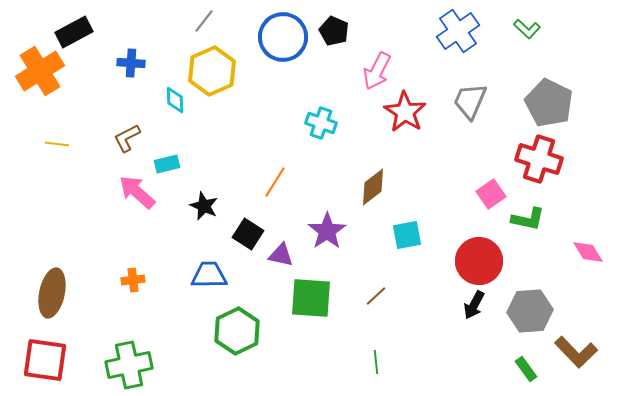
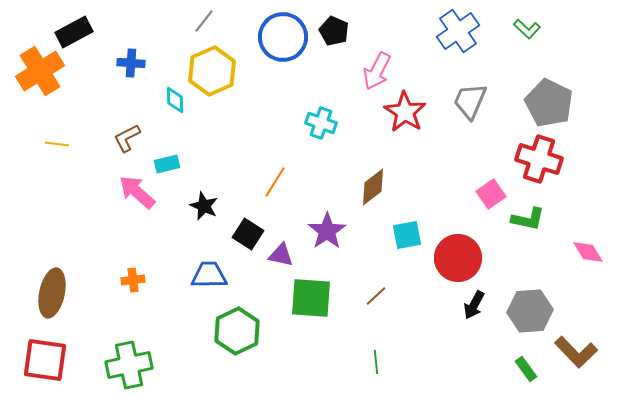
red circle at (479, 261): moved 21 px left, 3 px up
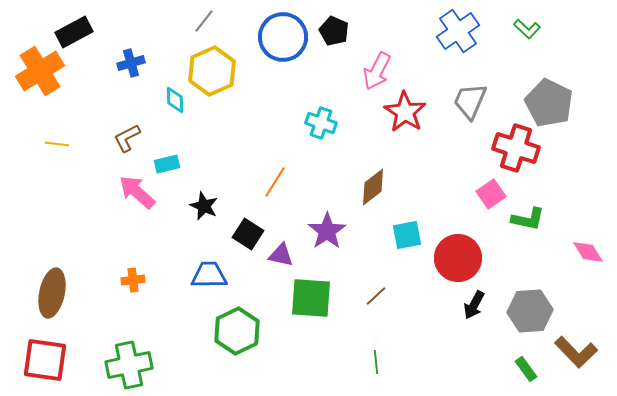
blue cross at (131, 63): rotated 20 degrees counterclockwise
red cross at (539, 159): moved 23 px left, 11 px up
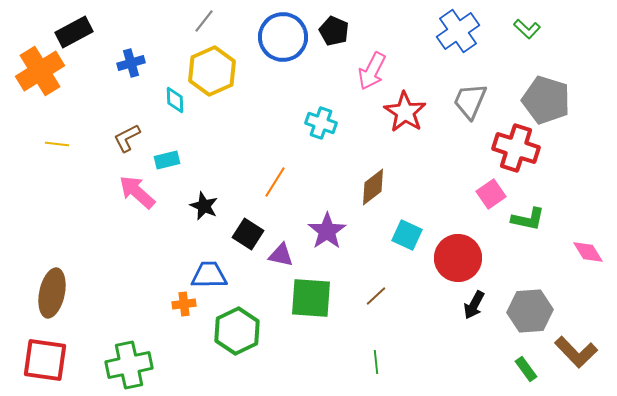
pink arrow at (377, 71): moved 5 px left
gray pentagon at (549, 103): moved 3 px left, 3 px up; rotated 9 degrees counterclockwise
cyan rectangle at (167, 164): moved 4 px up
cyan square at (407, 235): rotated 36 degrees clockwise
orange cross at (133, 280): moved 51 px right, 24 px down
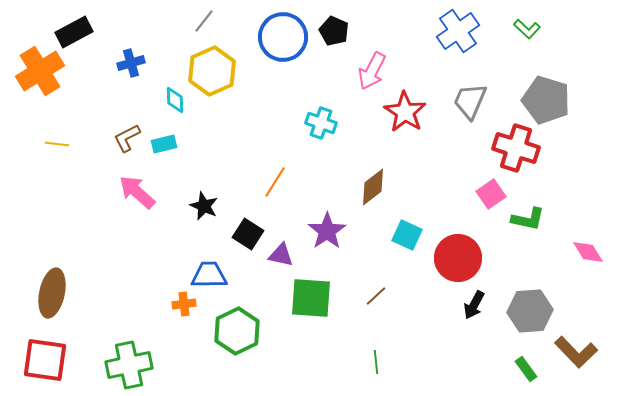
cyan rectangle at (167, 160): moved 3 px left, 16 px up
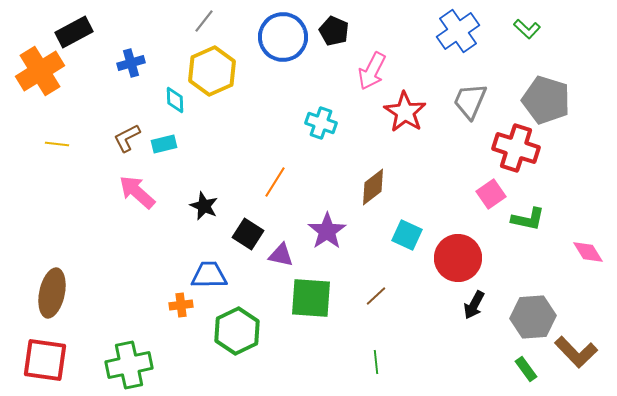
orange cross at (184, 304): moved 3 px left, 1 px down
gray hexagon at (530, 311): moved 3 px right, 6 px down
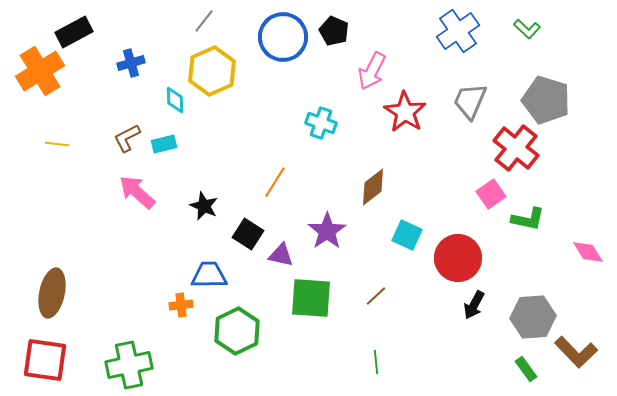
red cross at (516, 148): rotated 21 degrees clockwise
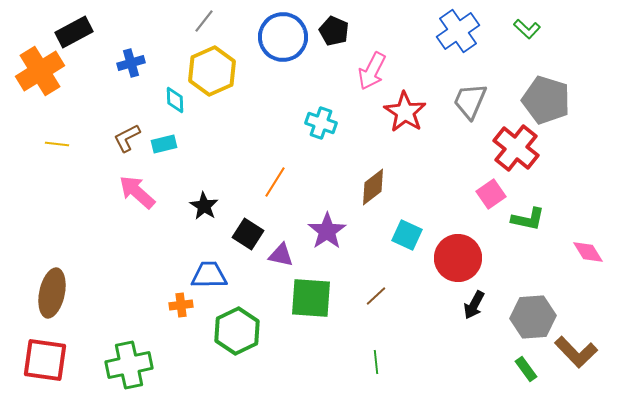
black star at (204, 206): rotated 8 degrees clockwise
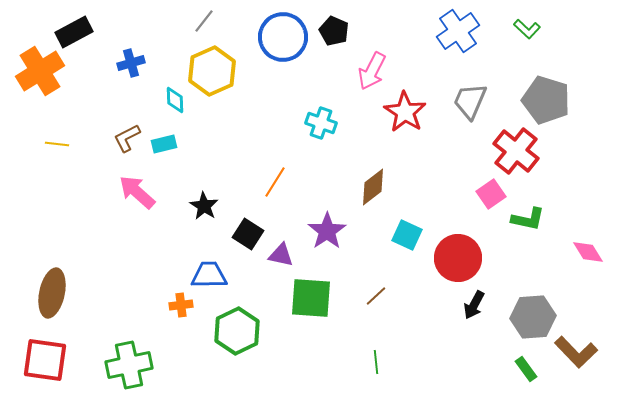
red cross at (516, 148): moved 3 px down
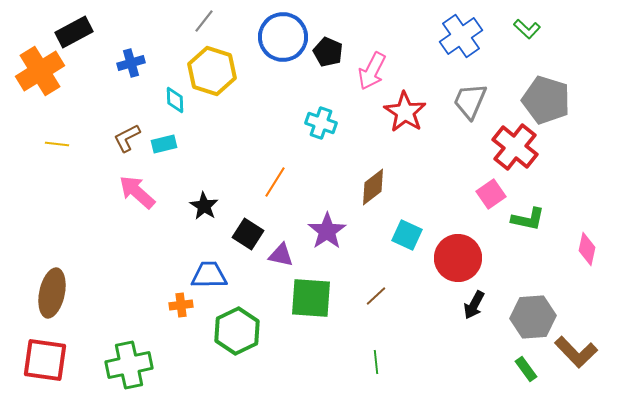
black pentagon at (334, 31): moved 6 px left, 21 px down
blue cross at (458, 31): moved 3 px right, 5 px down
yellow hexagon at (212, 71): rotated 18 degrees counterclockwise
red cross at (516, 151): moved 1 px left, 4 px up
pink diamond at (588, 252): moved 1 px left, 3 px up; rotated 44 degrees clockwise
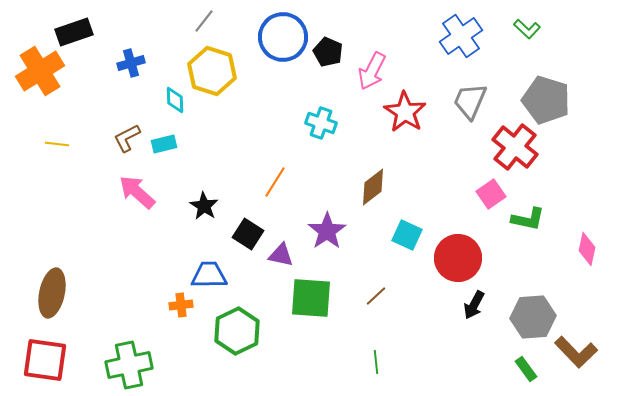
black rectangle at (74, 32): rotated 9 degrees clockwise
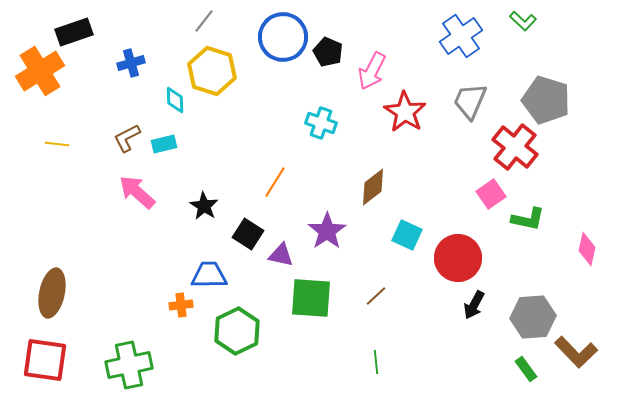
green L-shape at (527, 29): moved 4 px left, 8 px up
